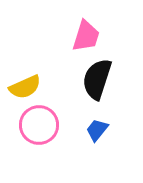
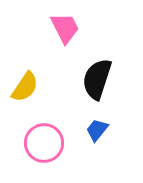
pink trapezoid: moved 21 px left, 8 px up; rotated 44 degrees counterclockwise
yellow semicircle: rotated 32 degrees counterclockwise
pink circle: moved 5 px right, 18 px down
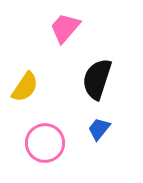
pink trapezoid: rotated 112 degrees counterclockwise
blue trapezoid: moved 2 px right, 1 px up
pink circle: moved 1 px right
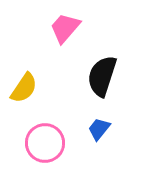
black semicircle: moved 5 px right, 3 px up
yellow semicircle: moved 1 px left, 1 px down
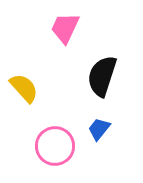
pink trapezoid: rotated 16 degrees counterclockwise
yellow semicircle: rotated 76 degrees counterclockwise
pink circle: moved 10 px right, 3 px down
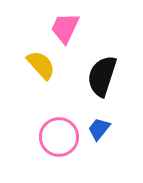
yellow semicircle: moved 17 px right, 23 px up
pink circle: moved 4 px right, 9 px up
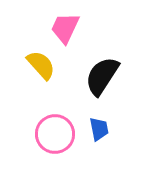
black semicircle: rotated 15 degrees clockwise
blue trapezoid: rotated 130 degrees clockwise
pink circle: moved 4 px left, 3 px up
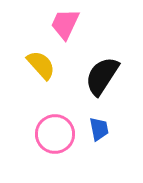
pink trapezoid: moved 4 px up
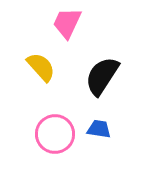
pink trapezoid: moved 2 px right, 1 px up
yellow semicircle: moved 2 px down
blue trapezoid: rotated 70 degrees counterclockwise
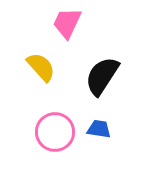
pink circle: moved 2 px up
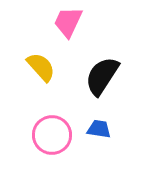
pink trapezoid: moved 1 px right, 1 px up
pink circle: moved 3 px left, 3 px down
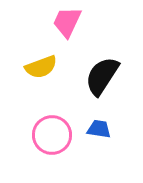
pink trapezoid: moved 1 px left
yellow semicircle: rotated 112 degrees clockwise
